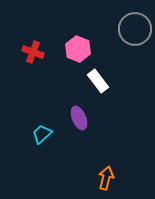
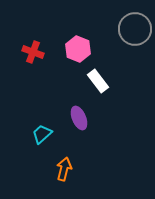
orange arrow: moved 42 px left, 9 px up
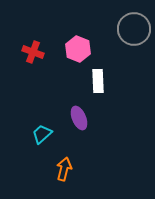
gray circle: moved 1 px left
white rectangle: rotated 35 degrees clockwise
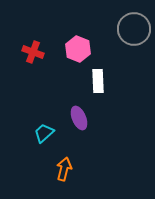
cyan trapezoid: moved 2 px right, 1 px up
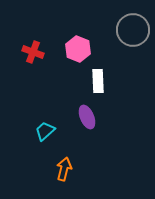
gray circle: moved 1 px left, 1 px down
purple ellipse: moved 8 px right, 1 px up
cyan trapezoid: moved 1 px right, 2 px up
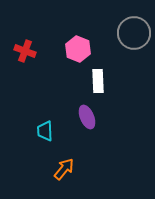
gray circle: moved 1 px right, 3 px down
red cross: moved 8 px left, 1 px up
cyan trapezoid: rotated 50 degrees counterclockwise
orange arrow: rotated 25 degrees clockwise
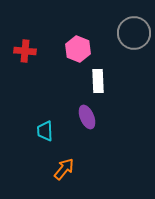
red cross: rotated 15 degrees counterclockwise
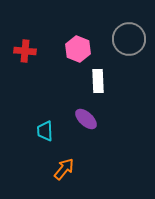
gray circle: moved 5 px left, 6 px down
purple ellipse: moved 1 px left, 2 px down; rotated 25 degrees counterclockwise
